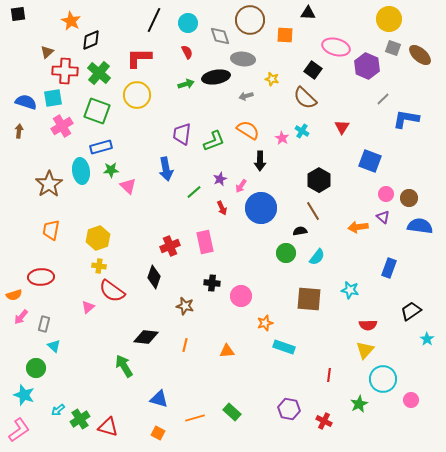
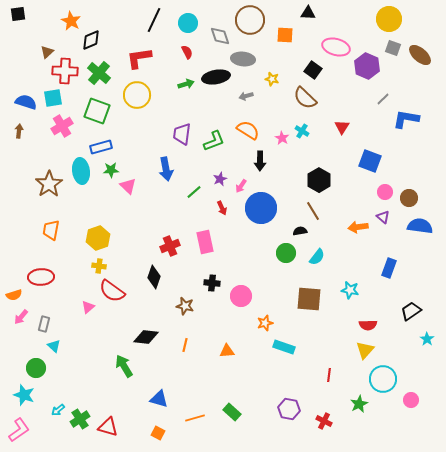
red L-shape at (139, 58): rotated 8 degrees counterclockwise
pink circle at (386, 194): moved 1 px left, 2 px up
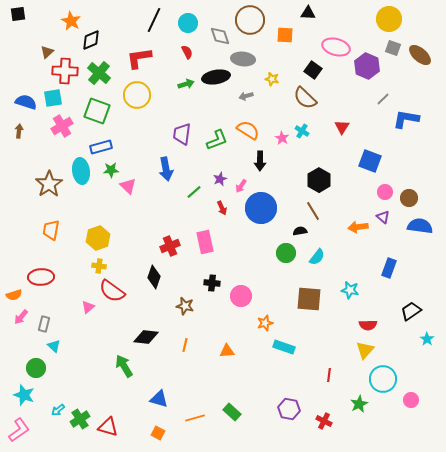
green L-shape at (214, 141): moved 3 px right, 1 px up
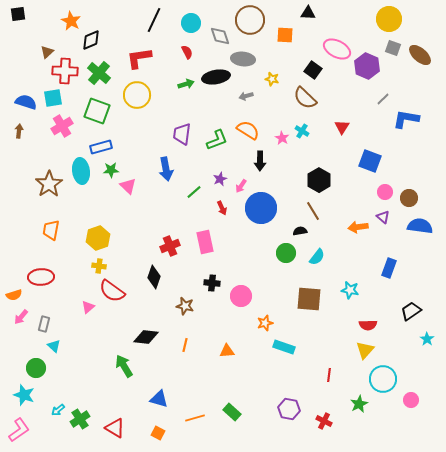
cyan circle at (188, 23): moved 3 px right
pink ellipse at (336, 47): moved 1 px right, 2 px down; rotated 12 degrees clockwise
red triangle at (108, 427): moved 7 px right, 1 px down; rotated 15 degrees clockwise
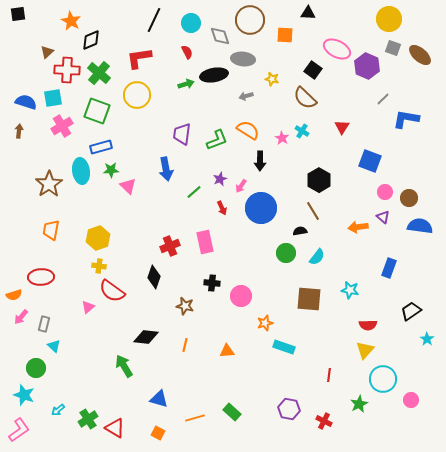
red cross at (65, 71): moved 2 px right, 1 px up
black ellipse at (216, 77): moved 2 px left, 2 px up
green cross at (80, 419): moved 8 px right
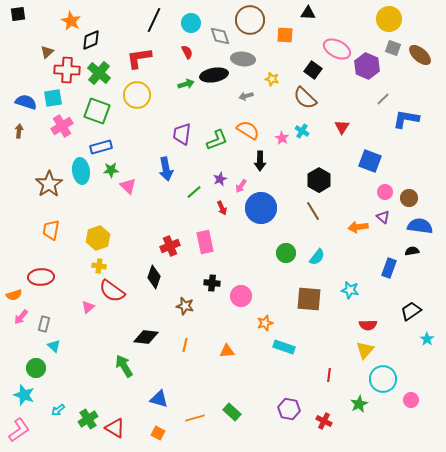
black semicircle at (300, 231): moved 112 px right, 20 px down
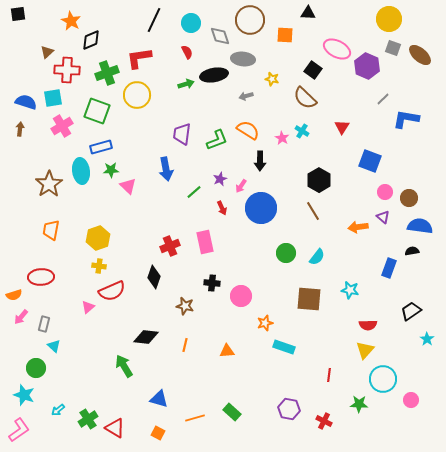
green cross at (99, 73): moved 8 px right; rotated 30 degrees clockwise
brown arrow at (19, 131): moved 1 px right, 2 px up
red semicircle at (112, 291): rotated 60 degrees counterclockwise
green star at (359, 404): rotated 30 degrees clockwise
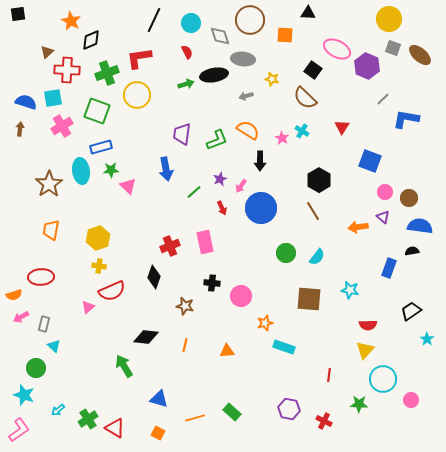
pink arrow at (21, 317): rotated 21 degrees clockwise
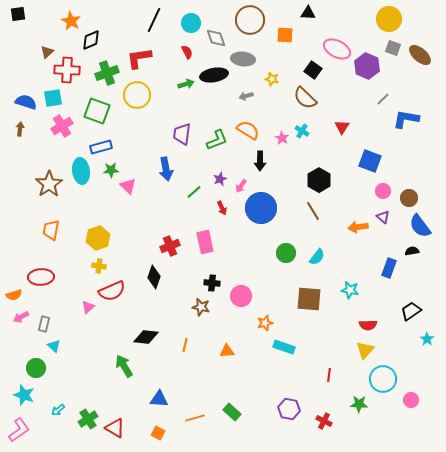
gray diamond at (220, 36): moved 4 px left, 2 px down
pink circle at (385, 192): moved 2 px left, 1 px up
blue semicircle at (420, 226): rotated 135 degrees counterclockwise
brown star at (185, 306): moved 16 px right, 1 px down
blue triangle at (159, 399): rotated 12 degrees counterclockwise
